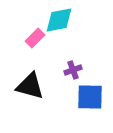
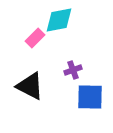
black triangle: rotated 12 degrees clockwise
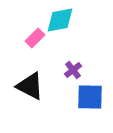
cyan diamond: moved 1 px right
purple cross: rotated 18 degrees counterclockwise
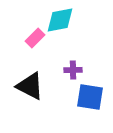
purple cross: rotated 36 degrees clockwise
blue square: rotated 8 degrees clockwise
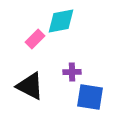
cyan diamond: moved 1 px right, 1 px down
pink rectangle: moved 1 px down
purple cross: moved 1 px left, 2 px down
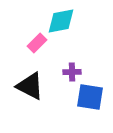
pink rectangle: moved 2 px right, 4 px down
